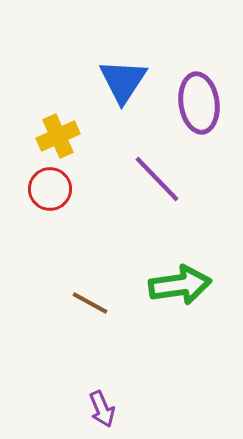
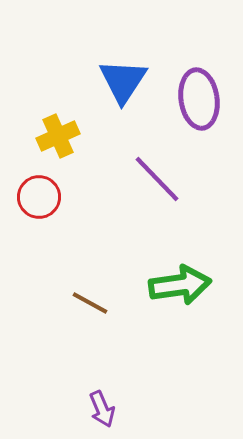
purple ellipse: moved 4 px up
red circle: moved 11 px left, 8 px down
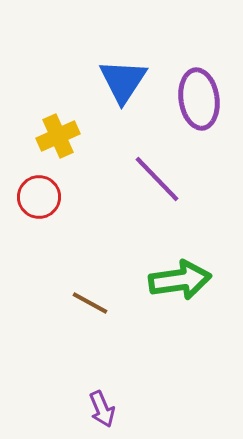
green arrow: moved 5 px up
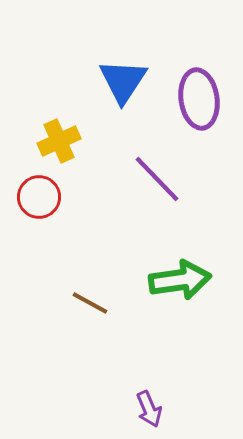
yellow cross: moved 1 px right, 5 px down
purple arrow: moved 47 px right
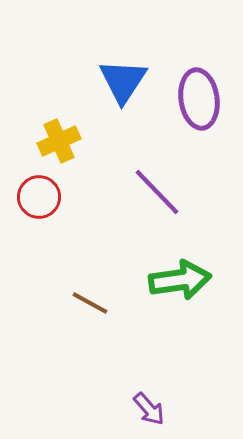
purple line: moved 13 px down
purple arrow: rotated 18 degrees counterclockwise
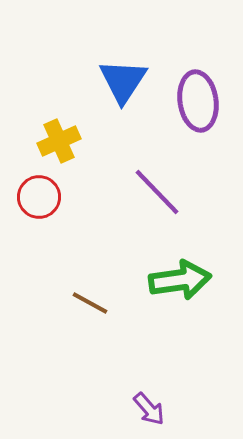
purple ellipse: moved 1 px left, 2 px down
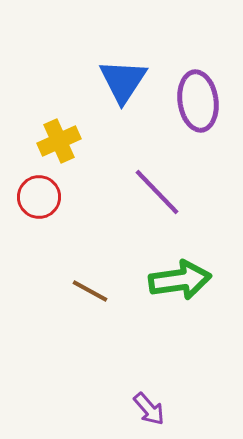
brown line: moved 12 px up
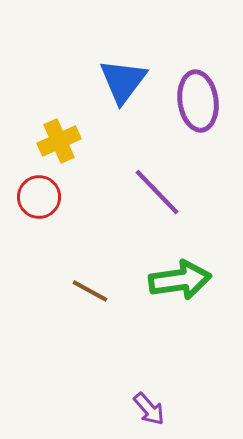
blue triangle: rotated 4 degrees clockwise
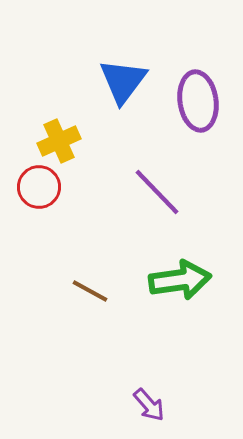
red circle: moved 10 px up
purple arrow: moved 4 px up
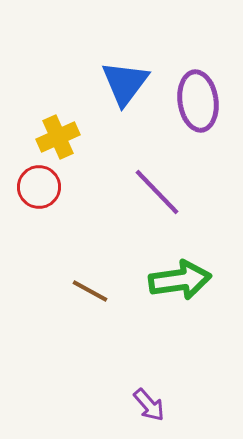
blue triangle: moved 2 px right, 2 px down
yellow cross: moved 1 px left, 4 px up
